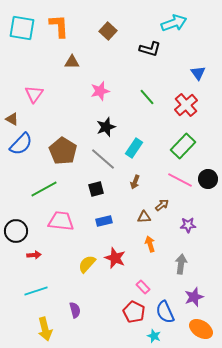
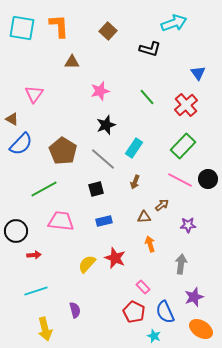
black star at (106, 127): moved 2 px up
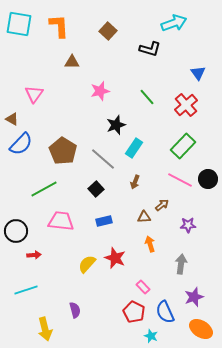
cyan square at (22, 28): moved 3 px left, 4 px up
black star at (106, 125): moved 10 px right
black square at (96, 189): rotated 28 degrees counterclockwise
cyan line at (36, 291): moved 10 px left, 1 px up
cyan star at (154, 336): moved 3 px left
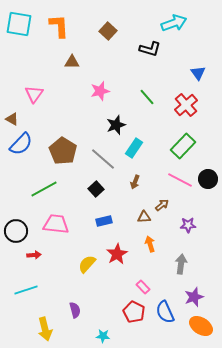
pink trapezoid at (61, 221): moved 5 px left, 3 px down
red star at (115, 258): moved 2 px right, 4 px up; rotated 20 degrees clockwise
orange ellipse at (201, 329): moved 3 px up
cyan star at (151, 336): moved 48 px left; rotated 16 degrees counterclockwise
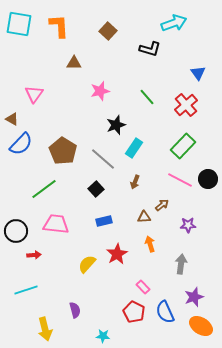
brown triangle at (72, 62): moved 2 px right, 1 px down
green line at (44, 189): rotated 8 degrees counterclockwise
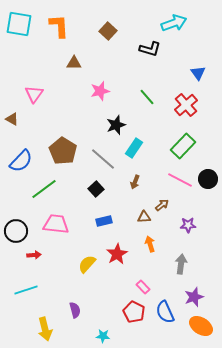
blue semicircle at (21, 144): moved 17 px down
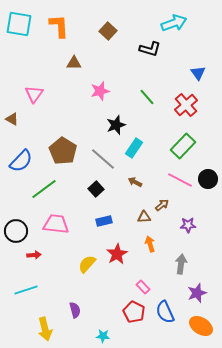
brown arrow at (135, 182): rotated 96 degrees clockwise
purple star at (194, 297): moved 3 px right, 4 px up
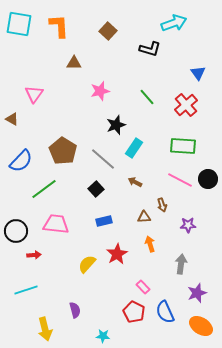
green rectangle at (183, 146): rotated 50 degrees clockwise
brown arrow at (162, 205): rotated 112 degrees clockwise
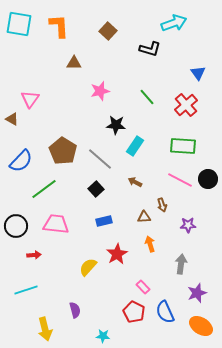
pink triangle at (34, 94): moved 4 px left, 5 px down
black star at (116, 125): rotated 24 degrees clockwise
cyan rectangle at (134, 148): moved 1 px right, 2 px up
gray line at (103, 159): moved 3 px left
black circle at (16, 231): moved 5 px up
yellow semicircle at (87, 264): moved 1 px right, 3 px down
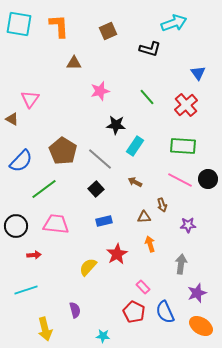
brown square at (108, 31): rotated 24 degrees clockwise
